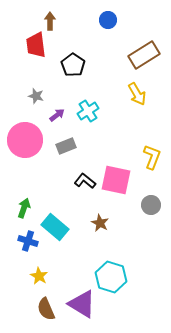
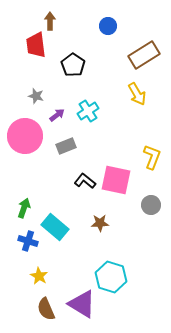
blue circle: moved 6 px down
pink circle: moved 4 px up
brown star: rotated 30 degrees counterclockwise
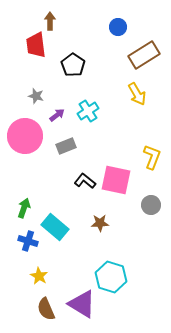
blue circle: moved 10 px right, 1 px down
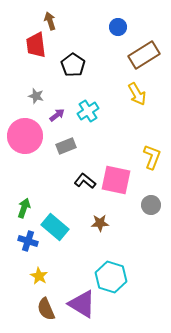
brown arrow: rotated 18 degrees counterclockwise
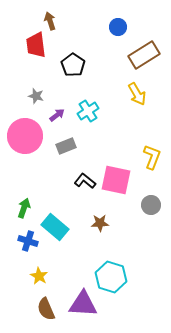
purple triangle: moved 1 px right; rotated 28 degrees counterclockwise
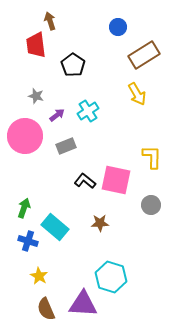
yellow L-shape: rotated 20 degrees counterclockwise
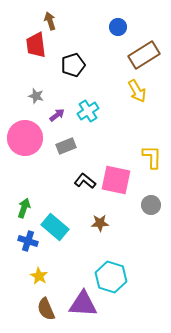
black pentagon: rotated 20 degrees clockwise
yellow arrow: moved 3 px up
pink circle: moved 2 px down
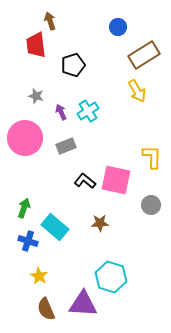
purple arrow: moved 4 px right, 3 px up; rotated 77 degrees counterclockwise
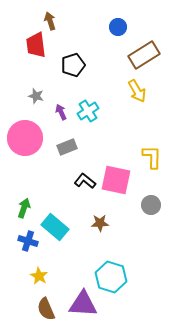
gray rectangle: moved 1 px right, 1 px down
